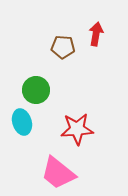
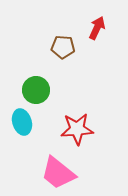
red arrow: moved 1 px right, 6 px up; rotated 15 degrees clockwise
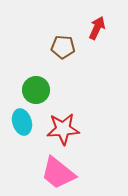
red star: moved 14 px left
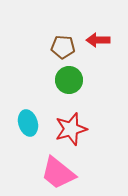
red arrow: moved 1 px right, 12 px down; rotated 115 degrees counterclockwise
green circle: moved 33 px right, 10 px up
cyan ellipse: moved 6 px right, 1 px down
red star: moved 8 px right; rotated 12 degrees counterclockwise
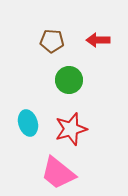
brown pentagon: moved 11 px left, 6 px up
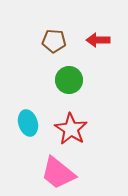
brown pentagon: moved 2 px right
red star: rotated 24 degrees counterclockwise
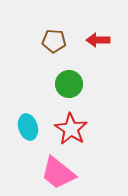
green circle: moved 4 px down
cyan ellipse: moved 4 px down
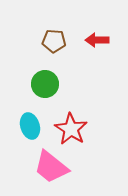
red arrow: moved 1 px left
green circle: moved 24 px left
cyan ellipse: moved 2 px right, 1 px up
pink trapezoid: moved 7 px left, 6 px up
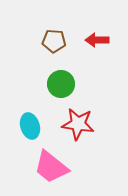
green circle: moved 16 px right
red star: moved 7 px right, 5 px up; rotated 24 degrees counterclockwise
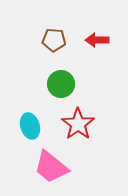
brown pentagon: moved 1 px up
red star: rotated 28 degrees clockwise
